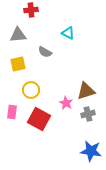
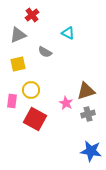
red cross: moved 1 px right, 5 px down; rotated 32 degrees counterclockwise
gray triangle: rotated 18 degrees counterclockwise
pink rectangle: moved 11 px up
red square: moved 4 px left
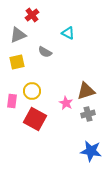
yellow square: moved 1 px left, 2 px up
yellow circle: moved 1 px right, 1 px down
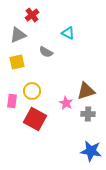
gray semicircle: moved 1 px right
gray cross: rotated 16 degrees clockwise
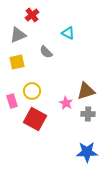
gray semicircle: rotated 16 degrees clockwise
pink rectangle: rotated 24 degrees counterclockwise
blue star: moved 4 px left, 1 px down; rotated 10 degrees counterclockwise
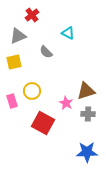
gray triangle: moved 1 px down
yellow square: moved 3 px left
red square: moved 8 px right, 4 px down
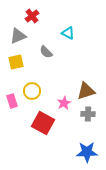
red cross: moved 1 px down
yellow square: moved 2 px right
pink star: moved 2 px left; rotated 16 degrees clockwise
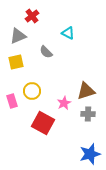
blue star: moved 3 px right, 2 px down; rotated 15 degrees counterclockwise
